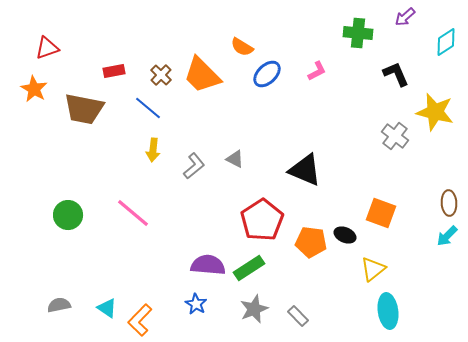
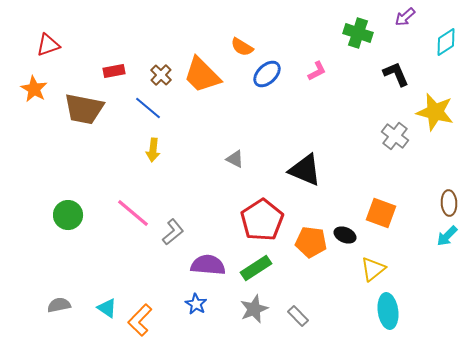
green cross: rotated 12 degrees clockwise
red triangle: moved 1 px right, 3 px up
gray L-shape: moved 21 px left, 66 px down
green rectangle: moved 7 px right
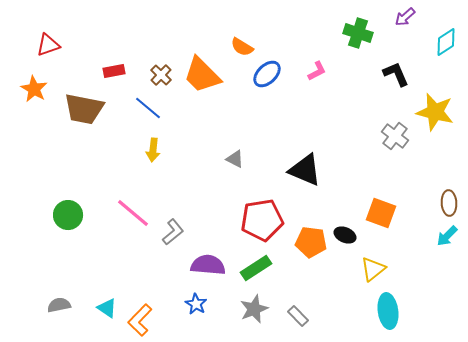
red pentagon: rotated 24 degrees clockwise
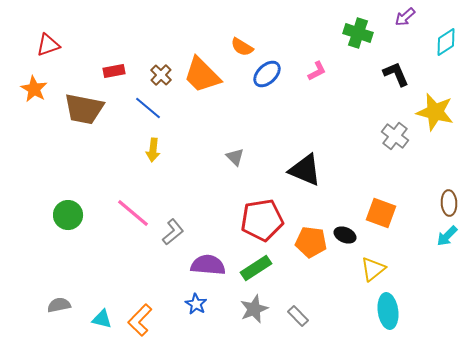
gray triangle: moved 2 px up; rotated 18 degrees clockwise
cyan triangle: moved 5 px left, 11 px down; rotated 20 degrees counterclockwise
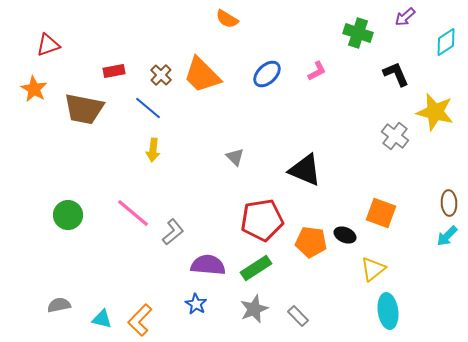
orange semicircle: moved 15 px left, 28 px up
